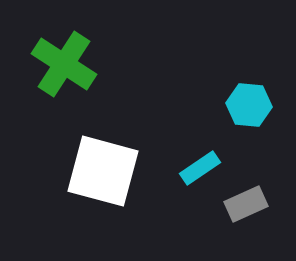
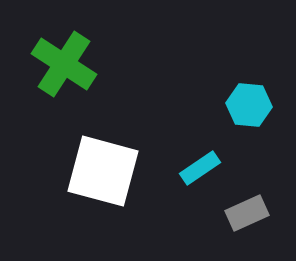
gray rectangle: moved 1 px right, 9 px down
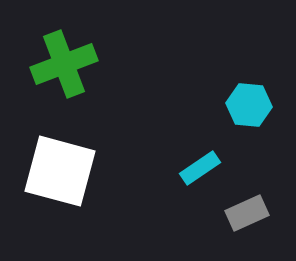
green cross: rotated 36 degrees clockwise
white square: moved 43 px left
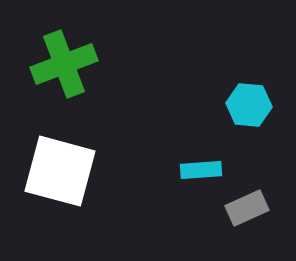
cyan rectangle: moved 1 px right, 2 px down; rotated 30 degrees clockwise
gray rectangle: moved 5 px up
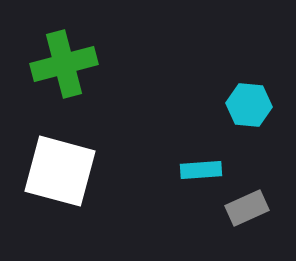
green cross: rotated 6 degrees clockwise
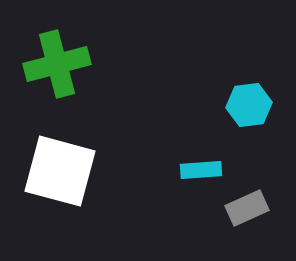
green cross: moved 7 px left
cyan hexagon: rotated 12 degrees counterclockwise
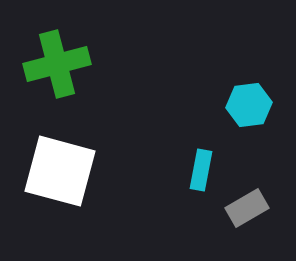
cyan rectangle: rotated 75 degrees counterclockwise
gray rectangle: rotated 6 degrees counterclockwise
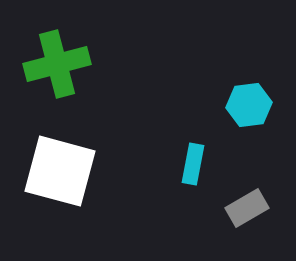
cyan rectangle: moved 8 px left, 6 px up
